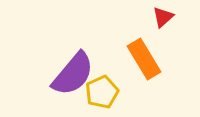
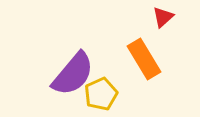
yellow pentagon: moved 1 px left, 2 px down
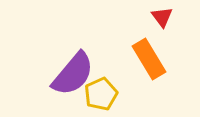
red triangle: moved 1 px left; rotated 25 degrees counterclockwise
orange rectangle: moved 5 px right
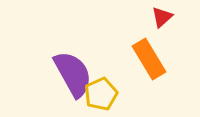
red triangle: rotated 25 degrees clockwise
purple semicircle: rotated 69 degrees counterclockwise
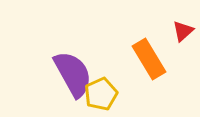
red triangle: moved 21 px right, 14 px down
